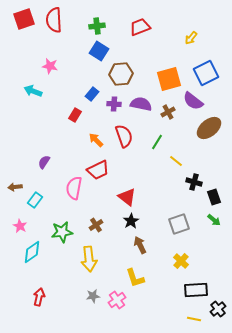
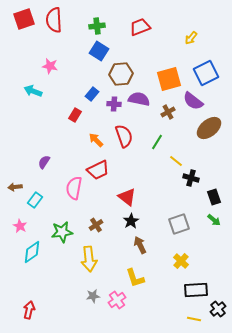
purple semicircle at (141, 104): moved 2 px left, 5 px up
black cross at (194, 182): moved 3 px left, 4 px up
red arrow at (39, 297): moved 10 px left, 13 px down
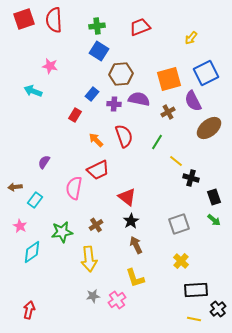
purple semicircle at (193, 101): rotated 25 degrees clockwise
brown arrow at (140, 245): moved 4 px left
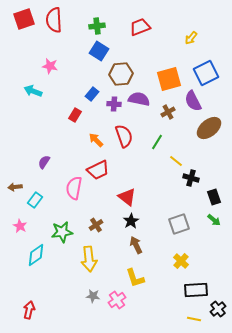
cyan diamond at (32, 252): moved 4 px right, 3 px down
gray star at (93, 296): rotated 16 degrees clockwise
